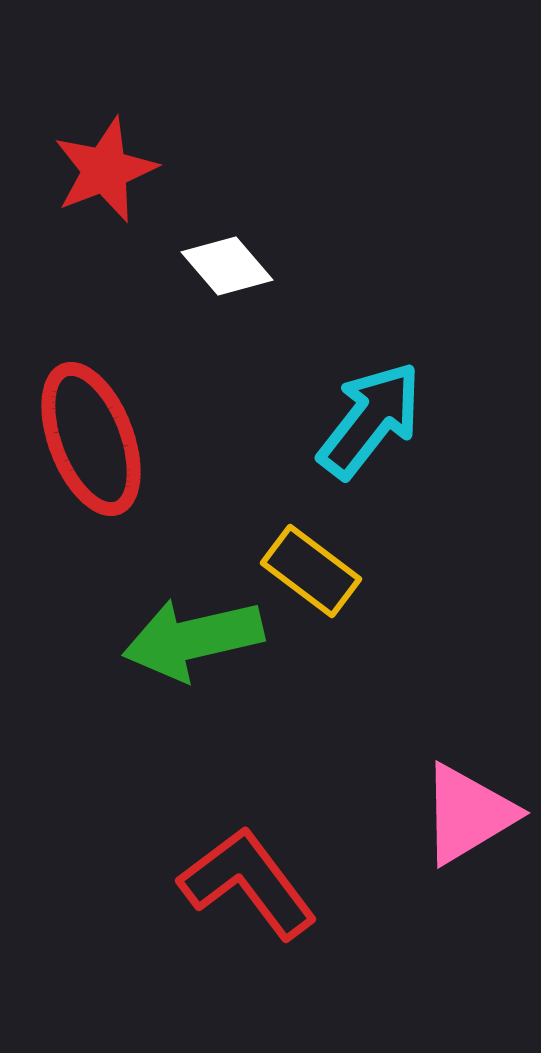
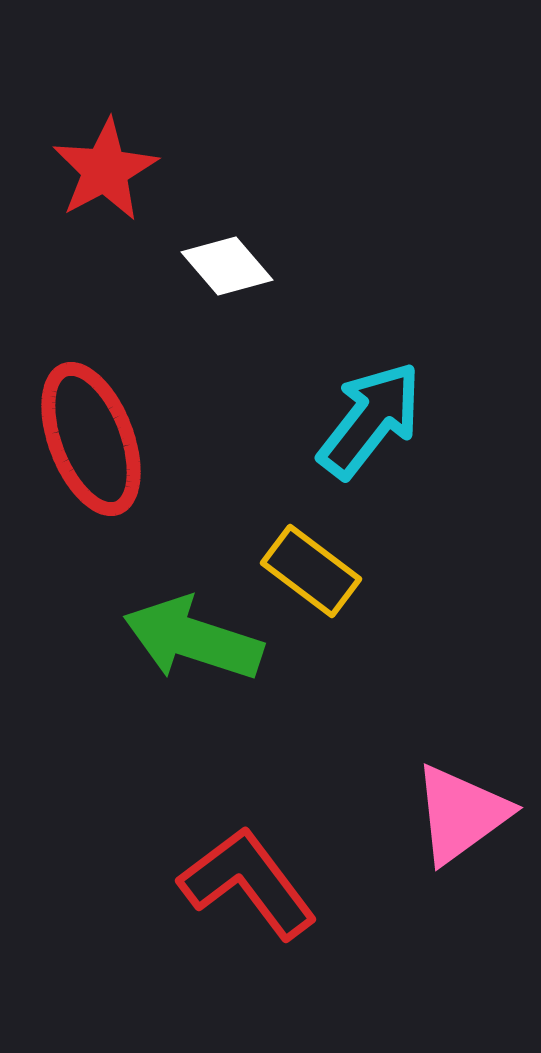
red star: rotated 7 degrees counterclockwise
green arrow: rotated 31 degrees clockwise
pink triangle: moved 7 px left; rotated 5 degrees counterclockwise
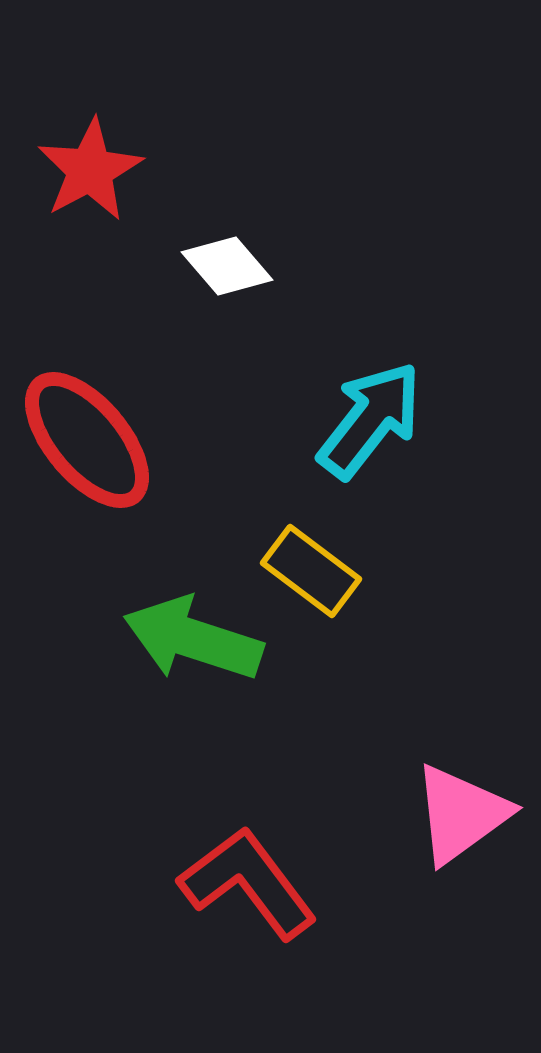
red star: moved 15 px left
red ellipse: moved 4 px left, 1 px down; rotated 19 degrees counterclockwise
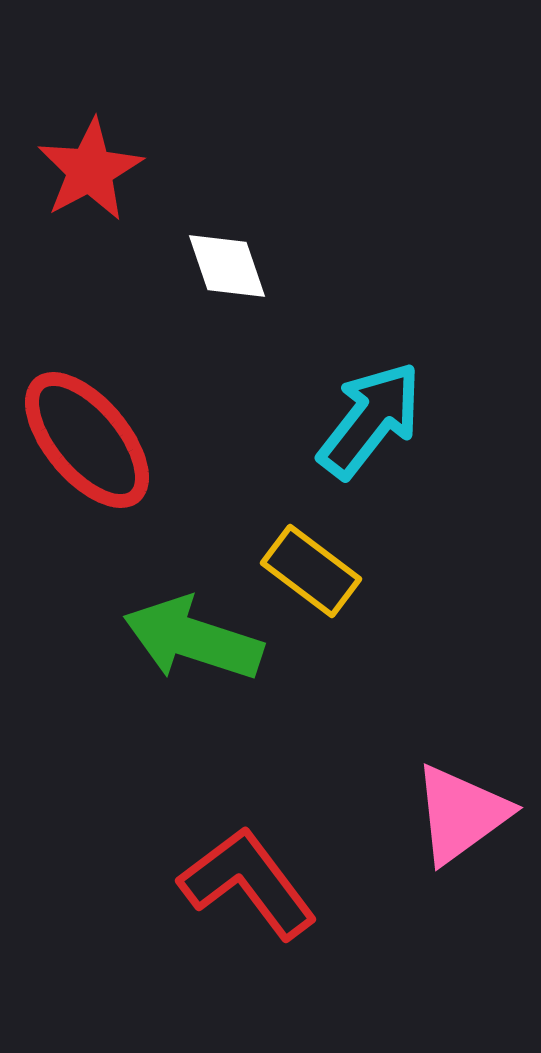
white diamond: rotated 22 degrees clockwise
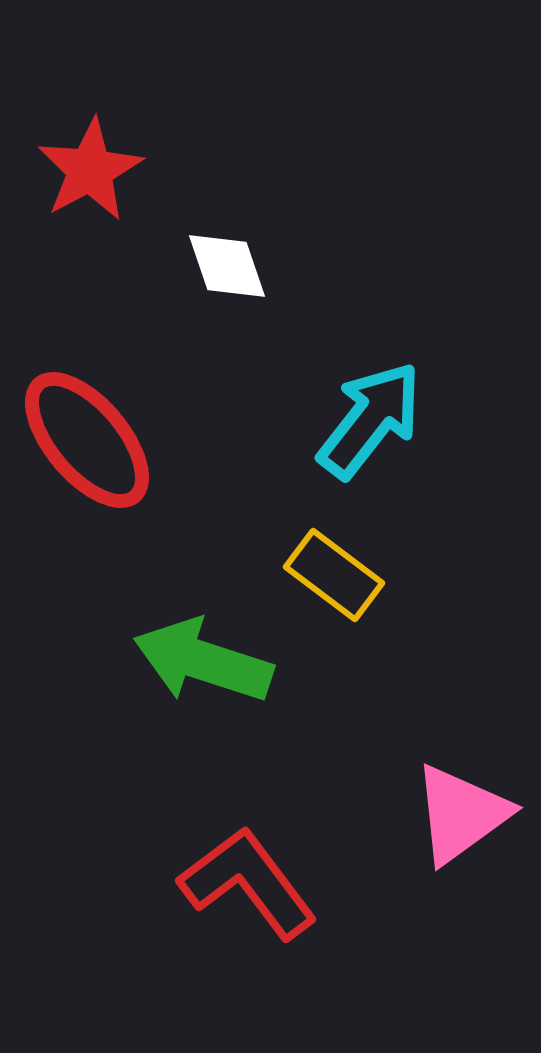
yellow rectangle: moved 23 px right, 4 px down
green arrow: moved 10 px right, 22 px down
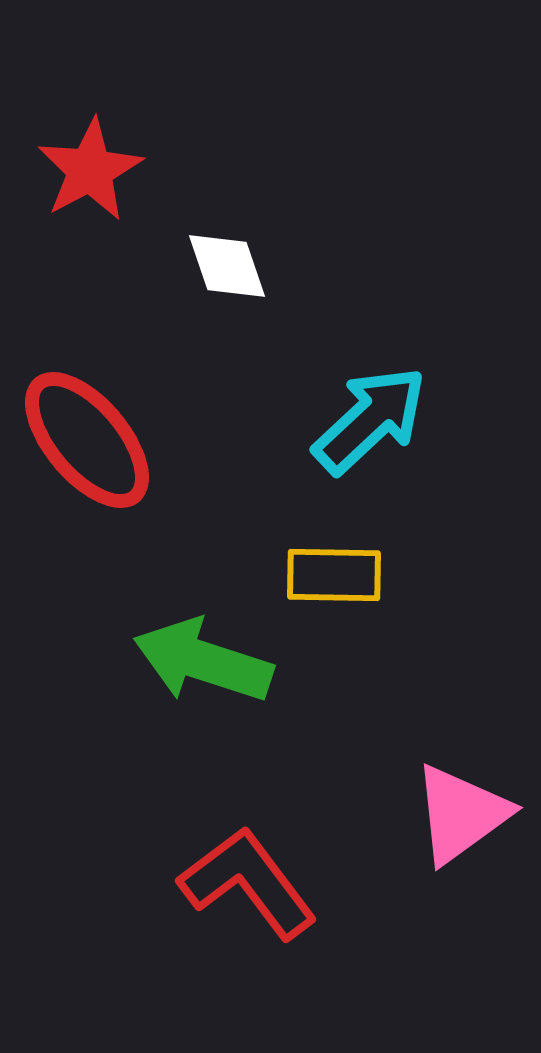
cyan arrow: rotated 9 degrees clockwise
yellow rectangle: rotated 36 degrees counterclockwise
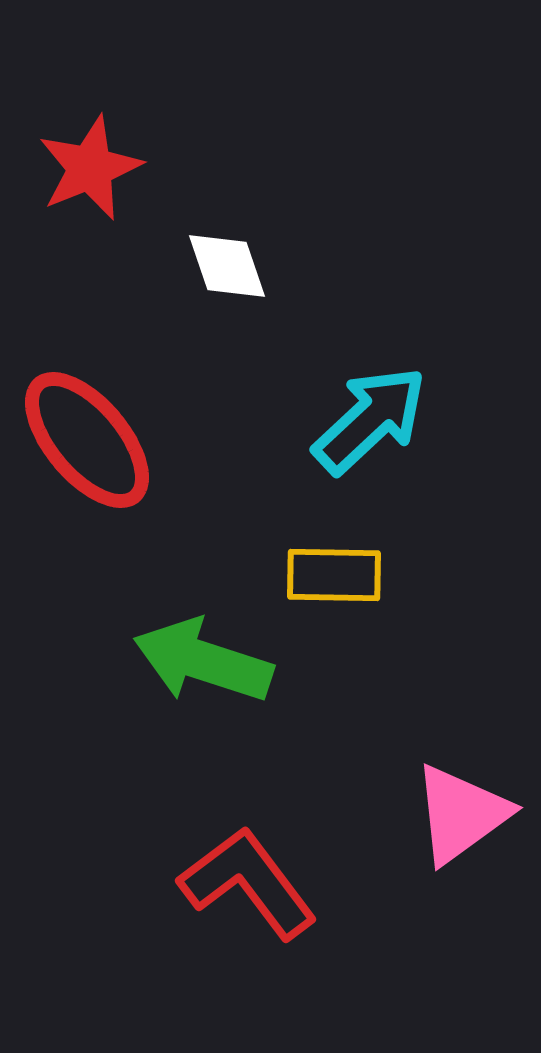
red star: moved 2 px up; rotated 6 degrees clockwise
